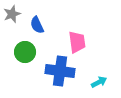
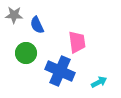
gray star: moved 2 px right, 1 px down; rotated 24 degrees clockwise
green circle: moved 1 px right, 1 px down
blue cross: rotated 16 degrees clockwise
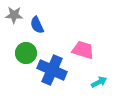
pink trapezoid: moved 6 px right, 8 px down; rotated 65 degrees counterclockwise
blue cross: moved 8 px left, 1 px up
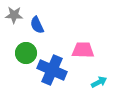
pink trapezoid: rotated 15 degrees counterclockwise
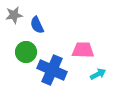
gray star: rotated 12 degrees counterclockwise
green circle: moved 1 px up
cyan arrow: moved 1 px left, 8 px up
